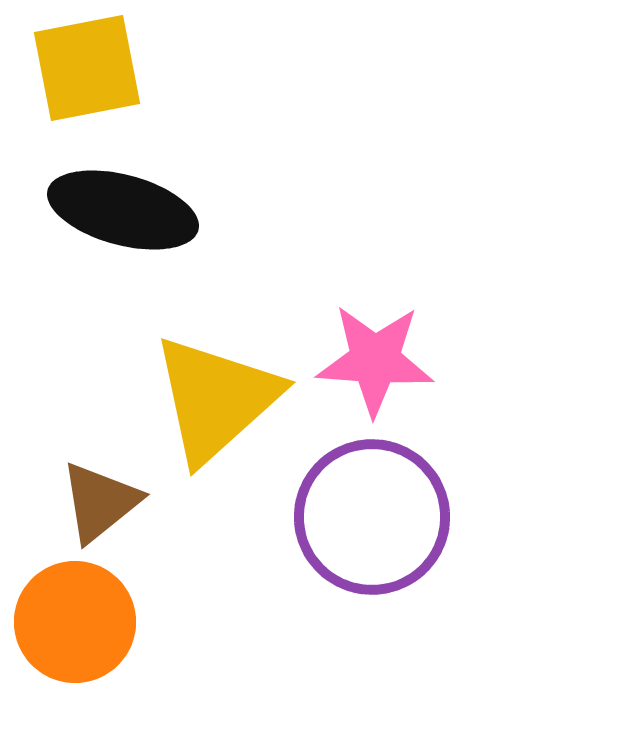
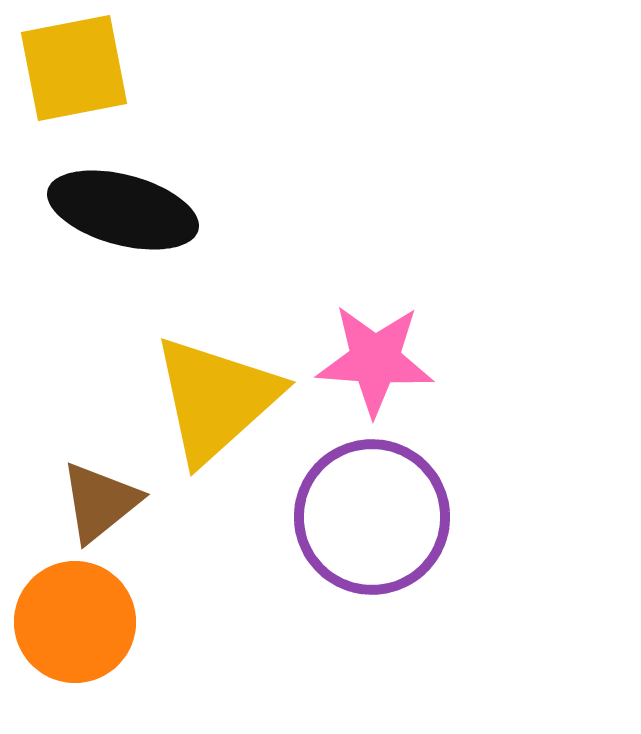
yellow square: moved 13 px left
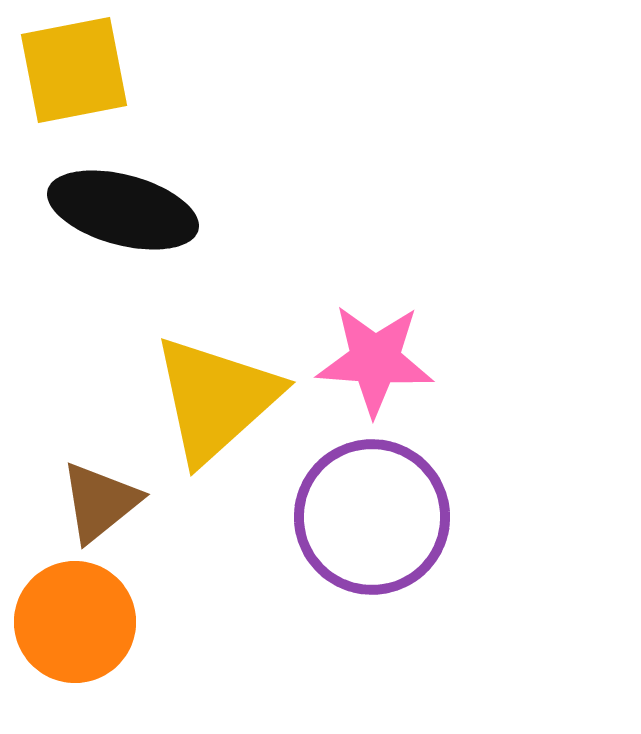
yellow square: moved 2 px down
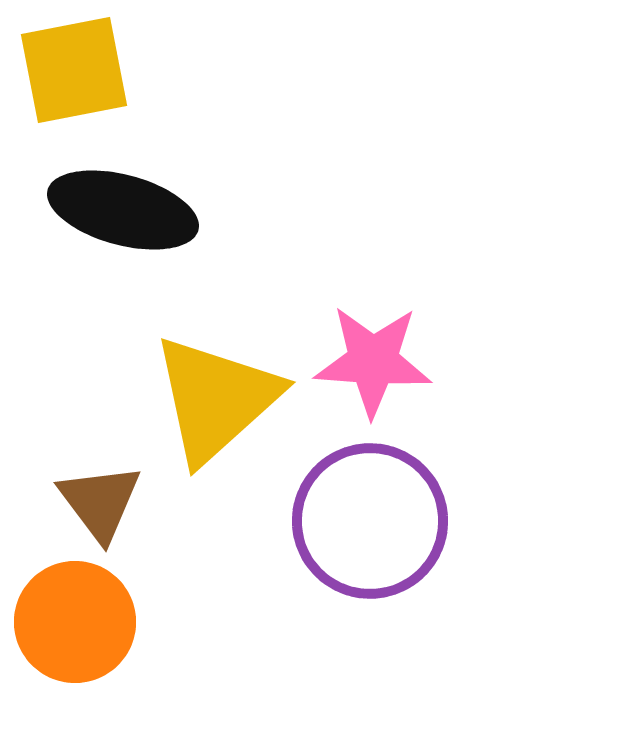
pink star: moved 2 px left, 1 px down
brown triangle: rotated 28 degrees counterclockwise
purple circle: moved 2 px left, 4 px down
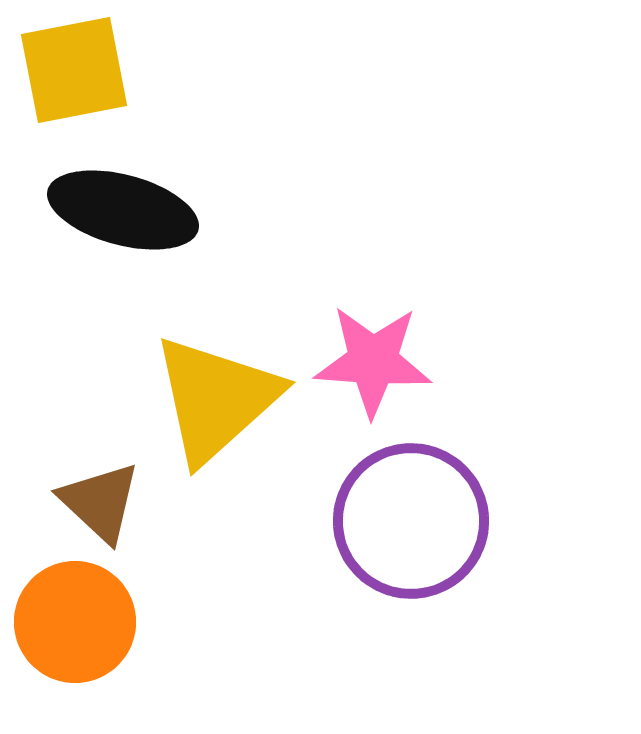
brown triangle: rotated 10 degrees counterclockwise
purple circle: moved 41 px right
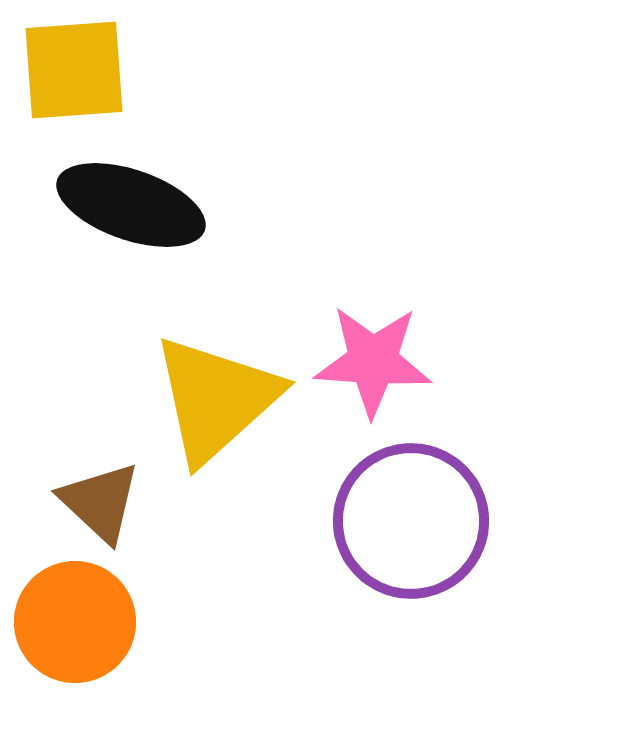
yellow square: rotated 7 degrees clockwise
black ellipse: moved 8 px right, 5 px up; rotated 4 degrees clockwise
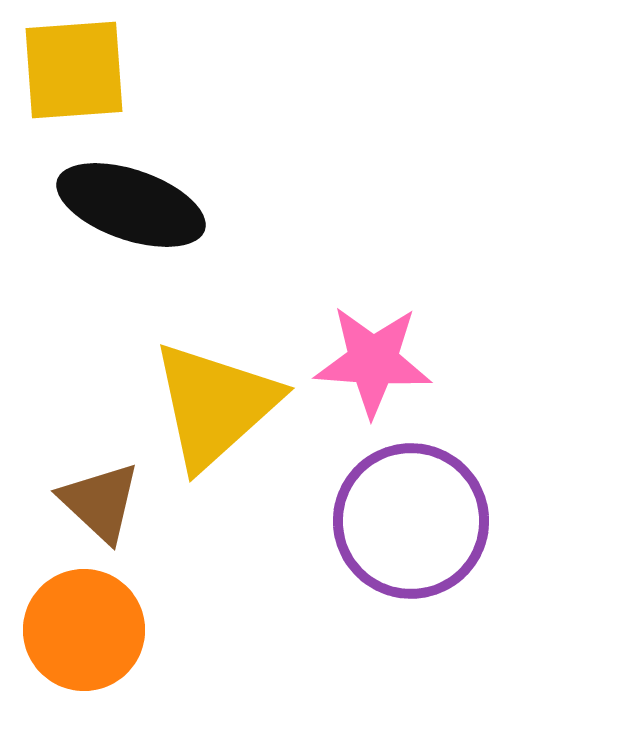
yellow triangle: moved 1 px left, 6 px down
orange circle: moved 9 px right, 8 px down
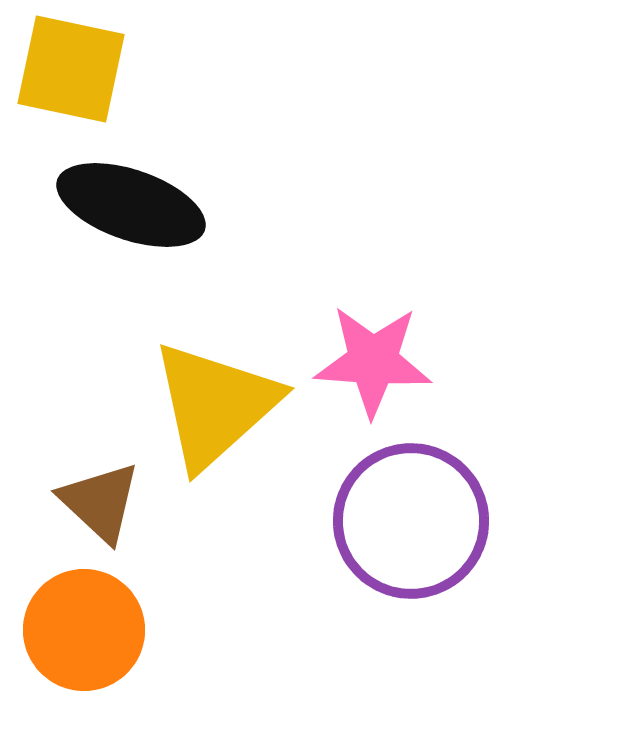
yellow square: moved 3 px left, 1 px up; rotated 16 degrees clockwise
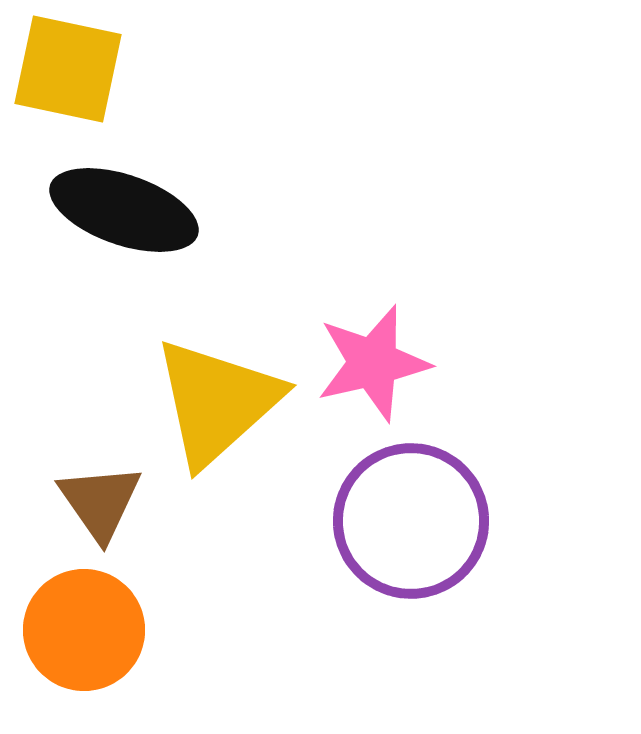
yellow square: moved 3 px left
black ellipse: moved 7 px left, 5 px down
pink star: moved 2 px down; rotated 17 degrees counterclockwise
yellow triangle: moved 2 px right, 3 px up
brown triangle: rotated 12 degrees clockwise
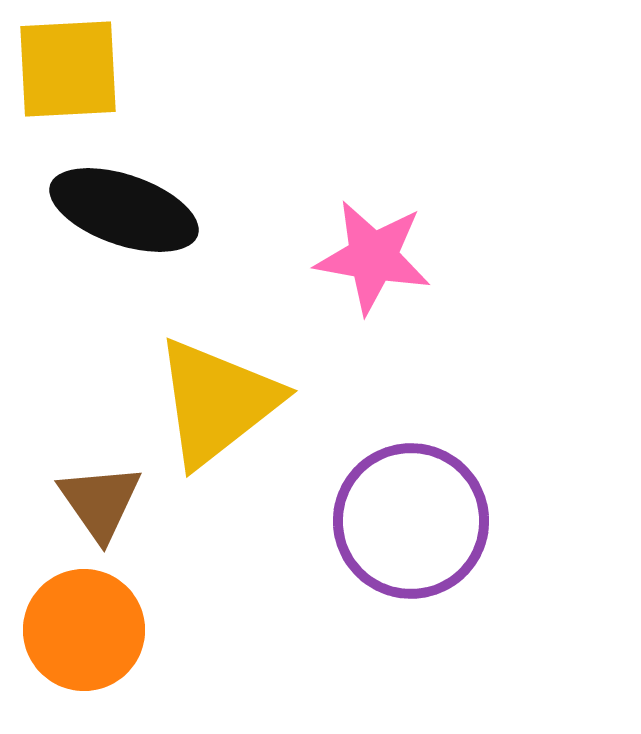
yellow square: rotated 15 degrees counterclockwise
pink star: moved 106 px up; rotated 23 degrees clockwise
yellow triangle: rotated 4 degrees clockwise
